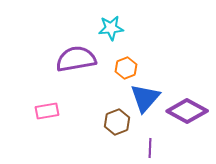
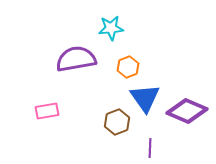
orange hexagon: moved 2 px right, 1 px up
blue triangle: rotated 16 degrees counterclockwise
purple diamond: rotated 6 degrees counterclockwise
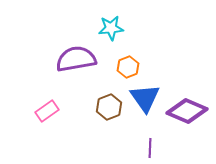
pink rectangle: rotated 25 degrees counterclockwise
brown hexagon: moved 8 px left, 15 px up
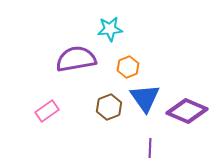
cyan star: moved 1 px left, 1 px down
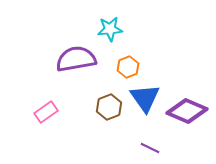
pink rectangle: moved 1 px left, 1 px down
purple line: rotated 66 degrees counterclockwise
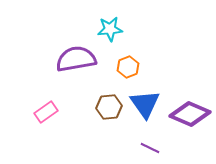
blue triangle: moved 6 px down
brown hexagon: rotated 15 degrees clockwise
purple diamond: moved 3 px right, 3 px down
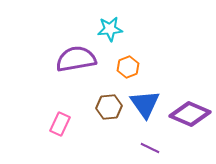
pink rectangle: moved 14 px right, 12 px down; rotated 30 degrees counterclockwise
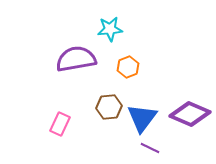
blue triangle: moved 3 px left, 14 px down; rotated 12 degrees clockwise
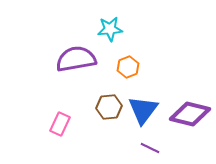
purple diamond: rotated 9 degrees counterclockwise
blue triangle: moved 1 px right, 8 px up
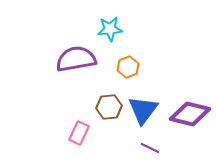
pink rectangle: moved 19 px right, 9 px down
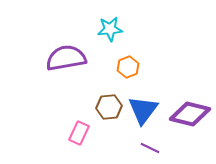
purple semicircle: moved 10 px left, 1 px up
